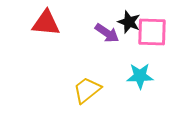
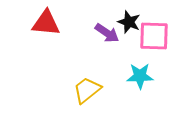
pink square: moved 2 px right, 4 px down
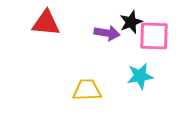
black star: moved 2 px right; rotated 30 degrees clockwise
purple arrow: rotated 25 degrees counterclockwise
cyan star: rotated 8 degrees counterclockwise
yellow trapezoid: rotated 36 degrees clockwise
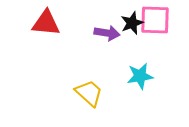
black star: moved 1 px right, 1 px down
pink square: moved 1 px right, 16 px up
yellow trapezoid: moved 2 px right, 3 px down; rotated 44 degrees clockwise
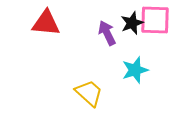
purple arrow: rotated 125 degrees counterclockwise
cyan star: moved 5 px left, 6 px up; rotated 8 degrees counterclockwise
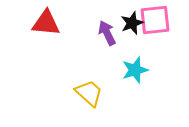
pink square: rotated 8 degrees counterclockwise
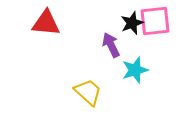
pink square: moved 1 px down
purple arrow: moved 4 px right, 12 px down
yellow trapezoid: moved 1 px left, 1 px up
